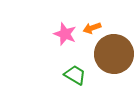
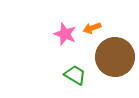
brown circle: moved 1 px right, 3 px down
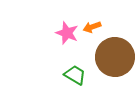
orange arrow: moved 1 px up
pink star: moved 2 px right, 1 px up
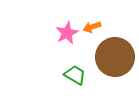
pink star: rotated 25 degrees clockwise
